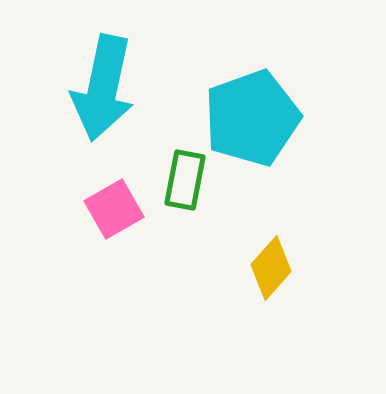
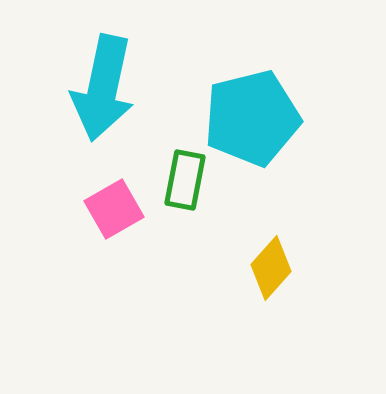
cyan pentagon: rotated 6 degrees clockwise
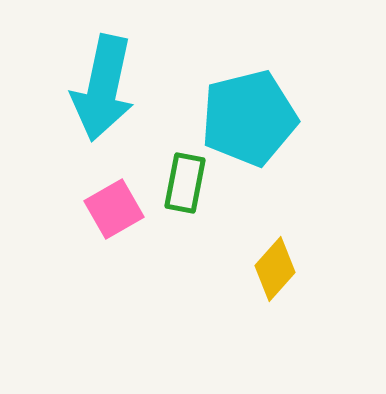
cyan pentagon: moved 3 px left
green rectangle: moved 3 px down
yellow diamond: moved 4 px right, 1 px down
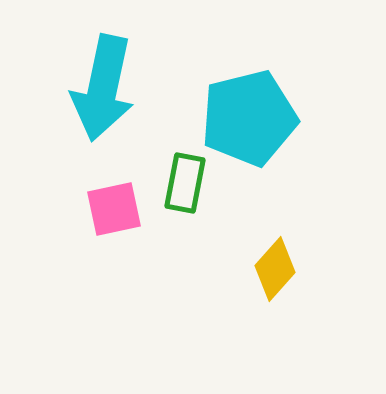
pink square: rotated 18 degrees clockwise
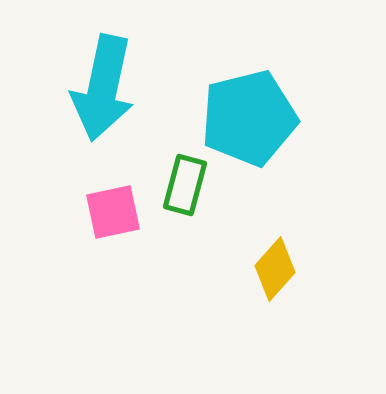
green rectangle: moved 2 px down; rotated 4 degrees clockwise
pink square: moved 1 px left, 3 px down
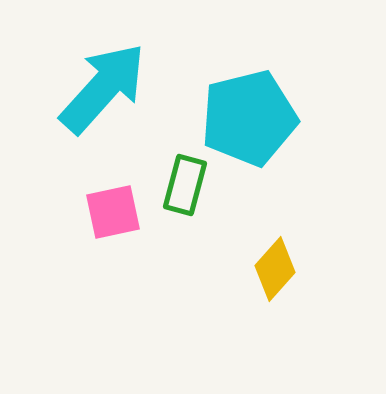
cyan arrow: rotated 150 degrees counterclockwise
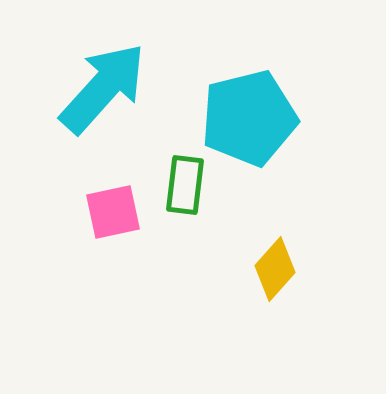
green rectangle: rotated 8 degrees counterclockwise
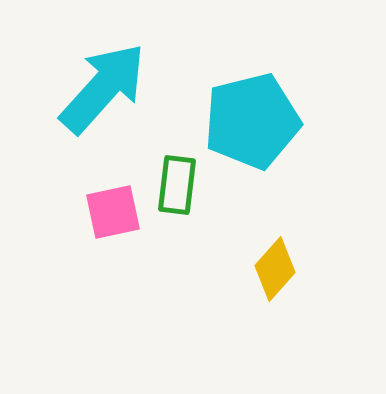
cyan pentagon: moved 3 px right, 3 px down
green rectangle: moved 8 px left
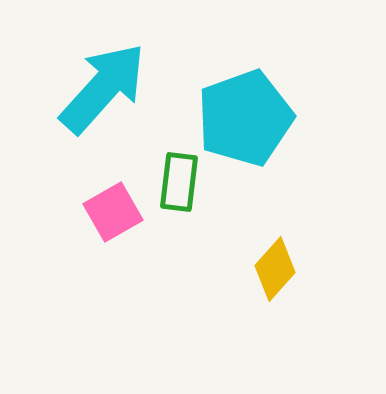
cyan pentagon: moved 7 px left, 3 px up; rotated 6 degrees counterclockwise
green rectangle: moved 2 px right, 3 px up
pink square: rotated 18 degrees counterclockwise
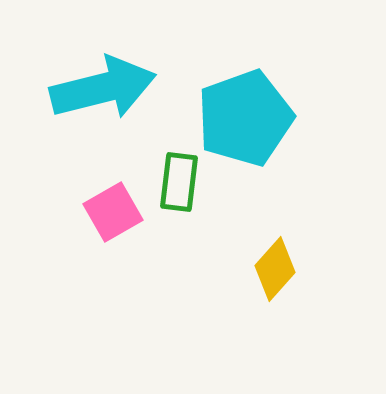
cyan arrow: rotated 34 degrees clockwise
